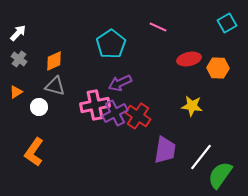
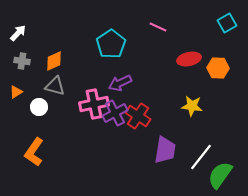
gray cross: moved 3 px right, 2 px down; rotated 28 degrees counterclockwise
pink cross: moved 1 px left, 1 px up
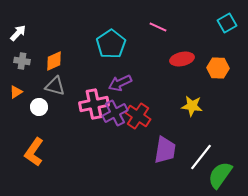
red ellipse: moved 7 px left
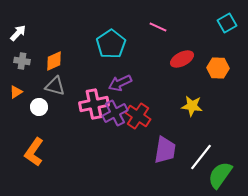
red ellipse: rotated 15 degrees counterclockwise
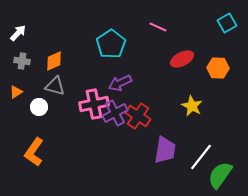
yellow star: rotated 20 degrees clockwise
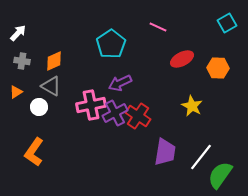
gray triangle: moved 4 px left; rotated 15 degrees clockwise
pink cross: moved 3 px left, 1 px down
purple trapezoid: moved 2 px down
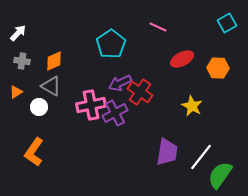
red cross: moved 2 px right, 24 px up
purple trapezoid: moved 2 px right
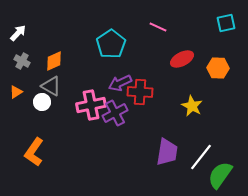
cyan square: moved 1 px left; rotated 18 degrees clockwise
gray cross: rotated 21 degrees clockwise
red cross: rotated 30 degrees counterclockwise
white circle: moved 3 px right, 5 px up
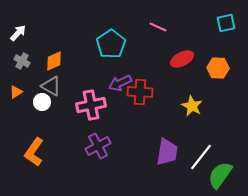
purple cross: moved 17 px left, 33 px down
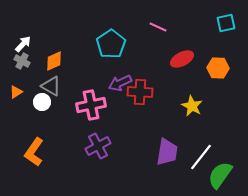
white arrow: moved 5 px right, 11 px down
